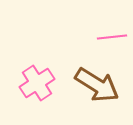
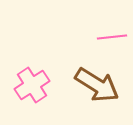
pink cross: moved 5 px left, 2 px down
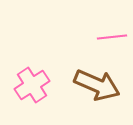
brown arrow: rotated 9 degrees counterclockwise
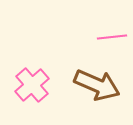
pink cross: rotated 8 degrees counterclockwise
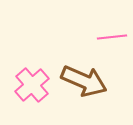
brown arrow: moved 13 px left, 4 px up
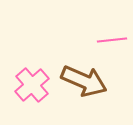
pink line: moved 3 px down
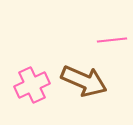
pink cross: rotated 16 degrees clockwise
